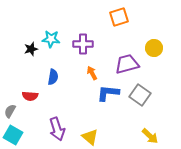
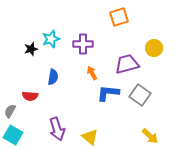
cyan star: rotated 24 degrees counterclockwise
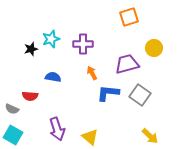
orange square: moved 10 px right
blue semicircle: rotated 91 degrees counterclockwise
gray semicircle: moved 2 px right, 2 px up; rotated 96 degrees counterclockwise
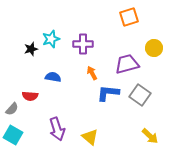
gray semicircle: rotated 72 degrees counterclockwise
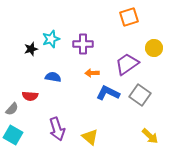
purple trapezoid: rotated 20 degrees counterclockwise
orange arrow: rotated 64 degrees counterclockwise
blue L-shape: rotated 20 degrees clockwise
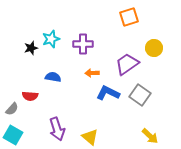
black star: moved 1 px up
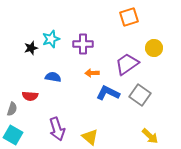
gray semicircle: rotated 24 degrees counterclockwise
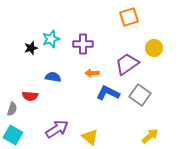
purple arrow: rotated 105 degrees counterclockwise
yellow arrow: rotated 84 degrees counterclockwise
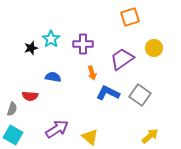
orange square: moved 1 px right
cyan star: rotated 18 degrees counterclockwise
purple trapezoid: moved 5 px left, 5 px up
orange arrow: rotated 104 degrees counterclockwise
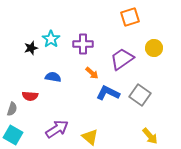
orange arrow: rotated 32 degrees counterclockwise
yellow arrow: rotated 90 degrees clockwise
